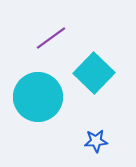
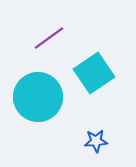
purple line: moved 2 px left
cyan square: rotated 12 degrees clockwise
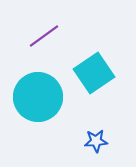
purple line: moved 5 px left, 2 px up
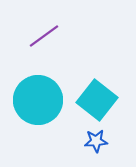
cyan square: moved 3 px right, 27 px down; rotated 18 degrees counterclockwise
cyan circle: moved 3 px down
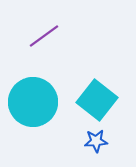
cyan circle: moved 5 px left, 2 px down
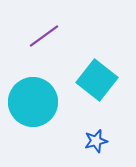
cyan square: moved 20 px up
blue star: rotated 10 degrees counterclockwise
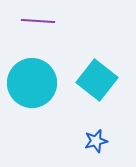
purple line: moved 6 px left, 15 px up; rotated 40 degrees clockwise
cyan circle: moved 1 px left, 19 px up
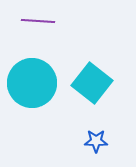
cyan square: moved 5 px left, 3 px down
blue star: rotated 15 degrees clockwise
